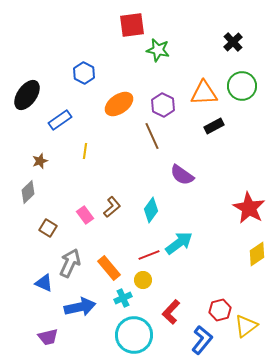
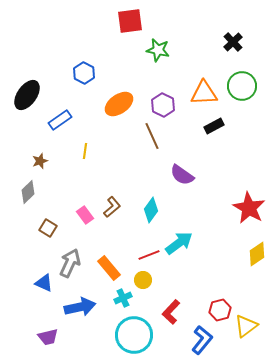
red square: moved 2 px left, 4 px up
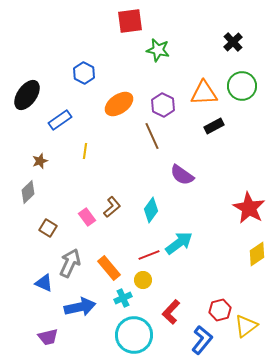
pink rectangle: moved 2 px right, 2 px down
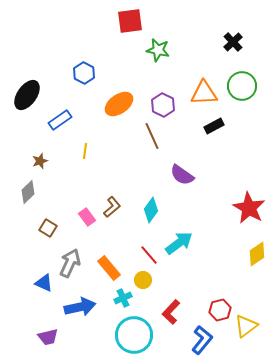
red line: rotated 70 degrees clockwise
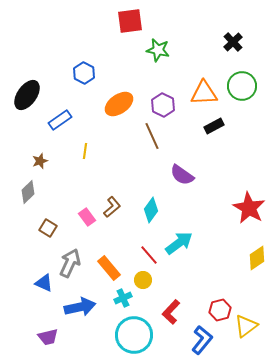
yellow diamond: moved 4 px down
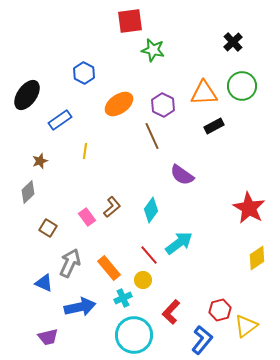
green star: moved 5 px left
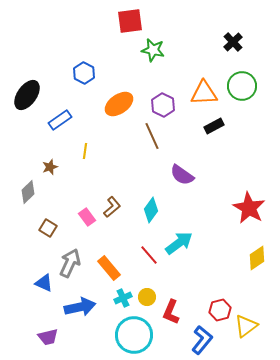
brown star: moved 10 px right, 6 px down
yellow circle: moved 4 px right, 17 px down
red L-shape: rotated 20 degrees counterclockwise
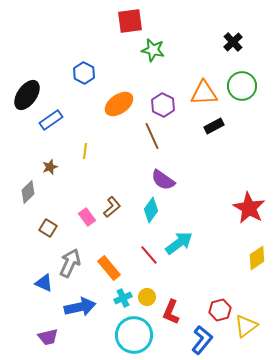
blue rectangle: moved 9 px left
purple semicircle: moved 19 px left, 5 px down
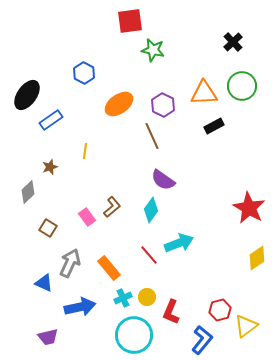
cyan arrow: rotated 16 degrees clockwise
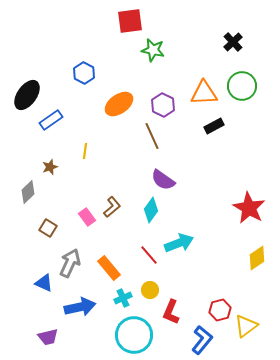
yellow circle: moved 3 px right, 7 px up
